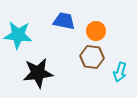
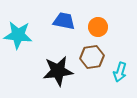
orange circle: moved 2 px right, 4 px up
brown hexagon: rotated 15 degrees counterclockwise
black star: moved 20 px right, 2 px up
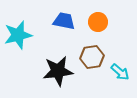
orange circle: moved 5 px up
cyan star: rotated 20 degrees counterclockwise
cyan arrow: rotated 66 degrees counterclockwise
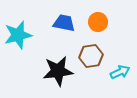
blue trapezoid: moved 2 px down
brown hexagon: moved 1 px left, 1 px up
cyan arrow: rotated 66 degrees counterclockwise
